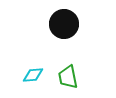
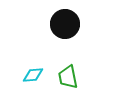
black circle: moved 1 px right
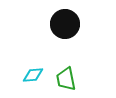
green trapezoid: moved 2 px left, 2 px down
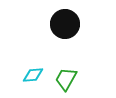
green trapezoid: rotated 40 degrees clockwise
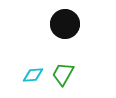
green trapezoid: moved 3 px left, 5 px up
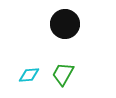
cyan diamond: moved 4 px left
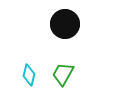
cyan diamond: rotated 70 degrees counterclockwise
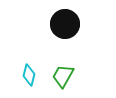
green trapezoid: moved 2 px down
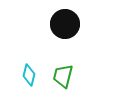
green trapezoid: rotated 15 degrees counterclockwise
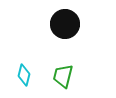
cyan diamond: moved 5 px left
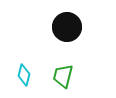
black circle: moved 2 px right, 3 px down
